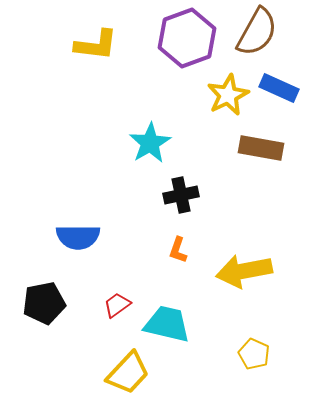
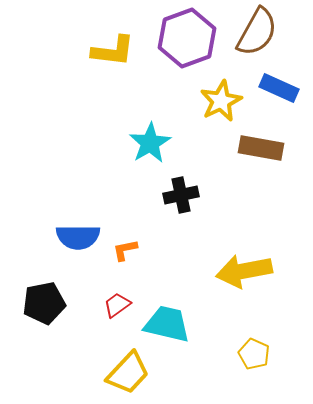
yellow L-shape: moved 17 px right, 6 px down
yellow star: moved 7 px left, 6 px down
orange L-shape: moved 53 px left; rotated 60 degrees clockwise
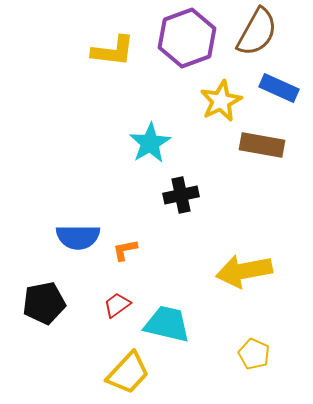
brown rectangle: moved 1 px right, 3 px up
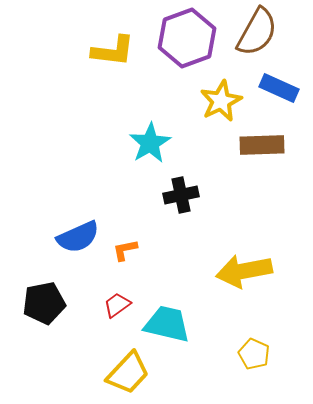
brown rectangle: rotated 12 degrees counterclockwise
blue semicircle: rotated 24 degrees counterclockwise
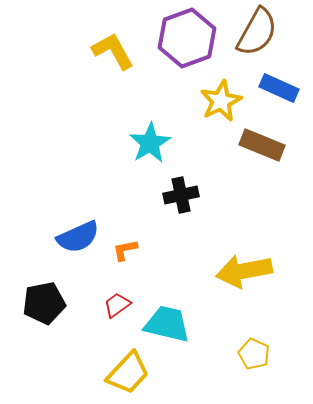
yellow L-shape: rotated 126 degrees counterclockwise
brown rectangle: rotated 24 degrees clockwise
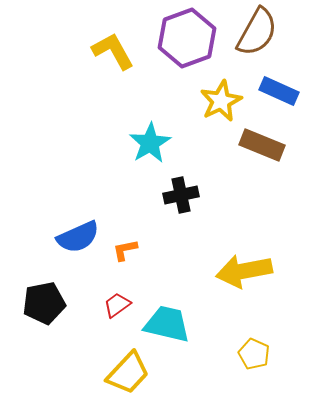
blue rectangle: moved 3 px down
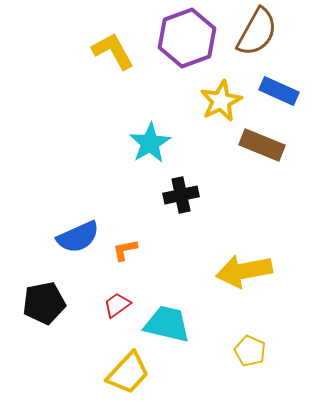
yellow pentagon: moved 4 px left, 3 px up
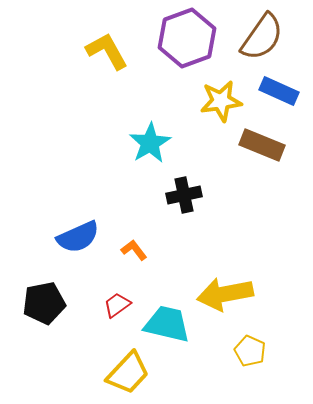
brown semicircle: moved 5 px right, 5 px down; rotated 6 degrees clockwise
yellow L-shape: moved 6 px left
yellow star: rotated 18 degrees clockwise
black cross: moved 3 px right
orange L-shape: moved 9 px right; rotated 64 degrees clockwise
yellow arrow: moved 19 px left, 23 px down
